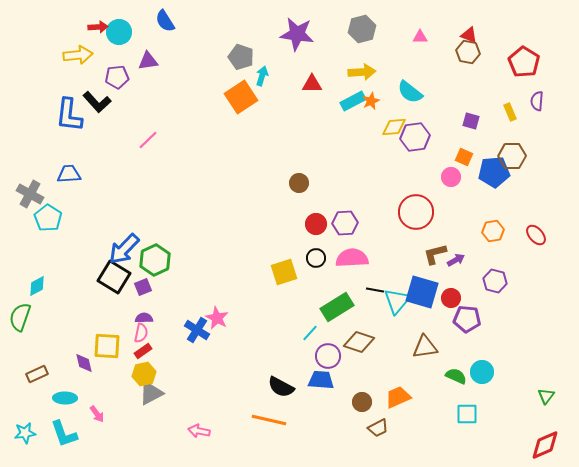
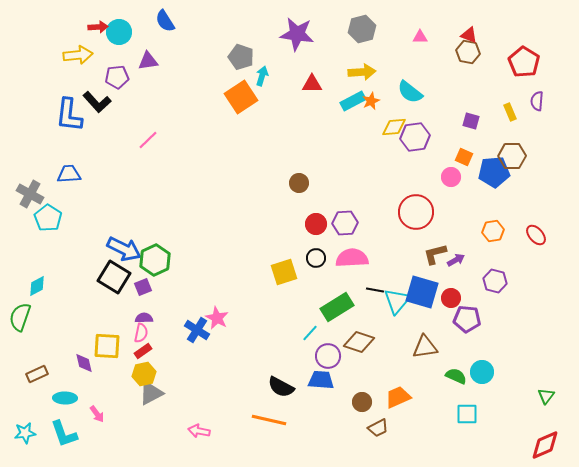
blue arrow at (124, 249): rotated 108 degrees counterclockwise
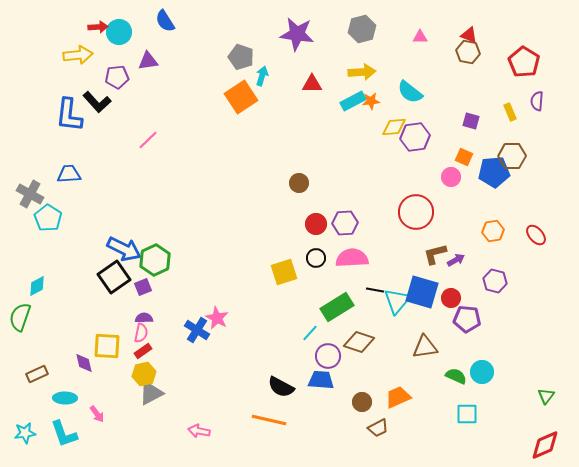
orange star at (371, 101): rotated 18 degrees clockwise
black square at (114, 277): rotated 24 degrees clockwise
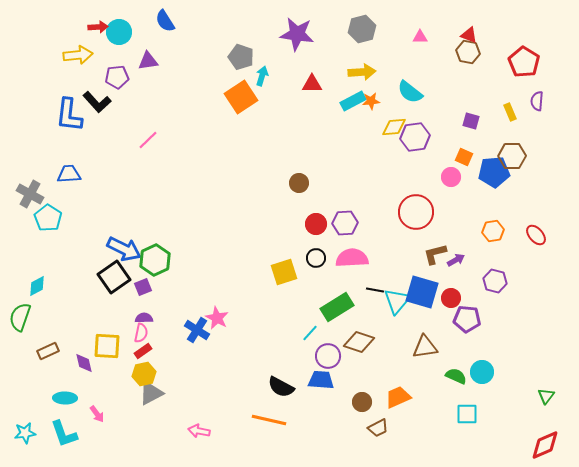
brown rectangle at (37, 374): moved 11 px right, 23 px up
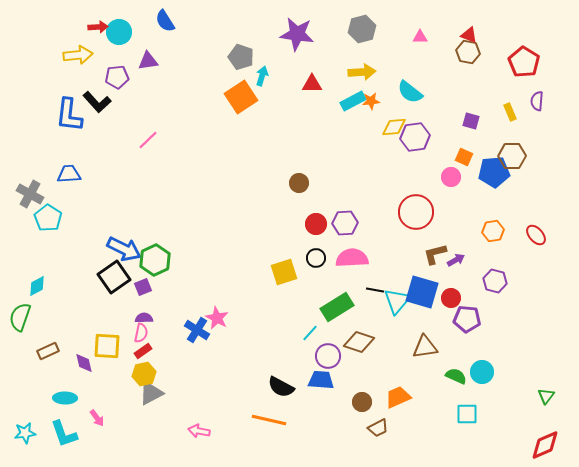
pink arrow at (97, 414): moved 4 px down
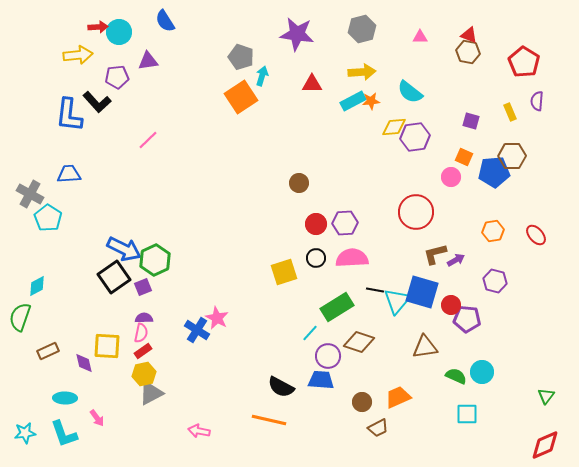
red circle at (451, 298): moved 7 px down
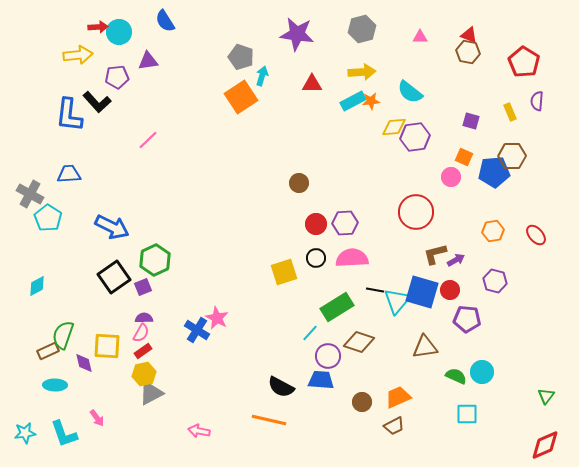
blue arrow at (124, 249): moved 12 px left, 22 px up
red circle at (451, 305): moved 1 px left, 15 px up
green semicircle at (20, 317): moved 43 px right, 18 px down
pink semicircle at (141, 333): rotated 18 degrees clockwise
cyan ellipse at (65, 398): moved 10 px left, 13 px up
brown trapezoid at (378, 428): moved 16 px right, 2 px up
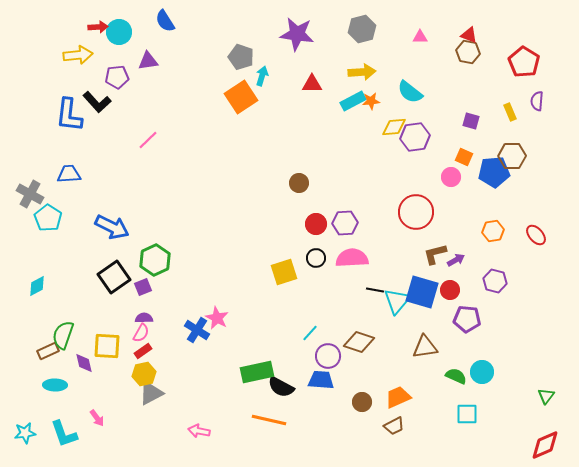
green rectangle at (337, 307): moved 80 px left, 65 px down; rotated 20 degrees clockwise
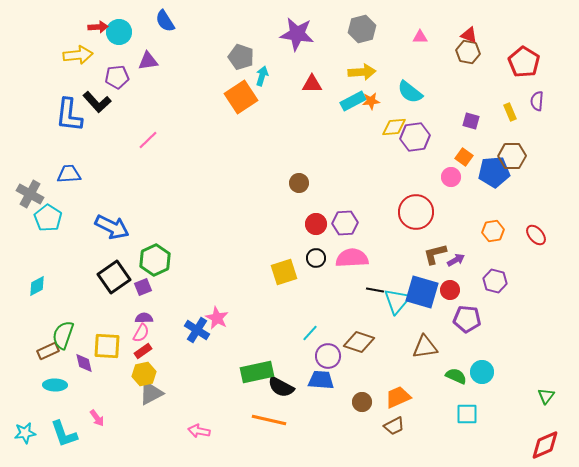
orange square at (464, 157): rotated 12 degrees clockwise
